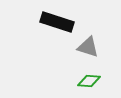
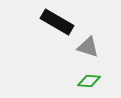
black rectangle: rotated 12 degrees clockwise
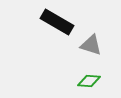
gray triangle: moved 3 px right, 2 px up
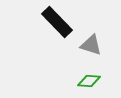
black rectangle: rotated 16 degrees clockwise
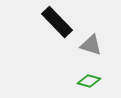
green diamond: rotated 10 degrees clockwise
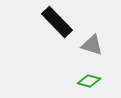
gray triangle: moved 1 px right
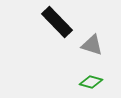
green diamond: moved 2 px right, 1 px down
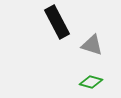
black rectangle: rotated 16 degrees clockwise
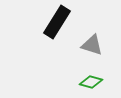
black rectangle: rotated 60 degrees clockwise
